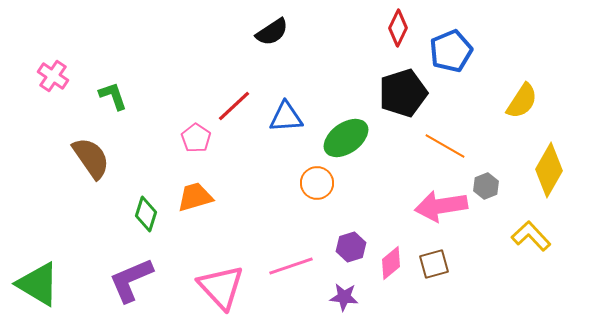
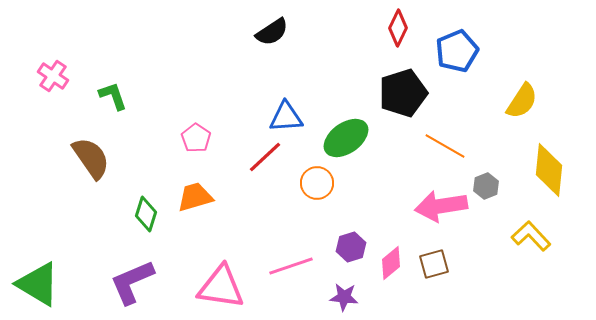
blue pentagon: moved 6 px right
red line: moved 31 px right, 51 px down
yellow diamond: rotated 24 degrees counterclockwise
purple L-shape: moved 1 px right, 2 px down
pink triangle: rotated 39 degrees counterclockwise
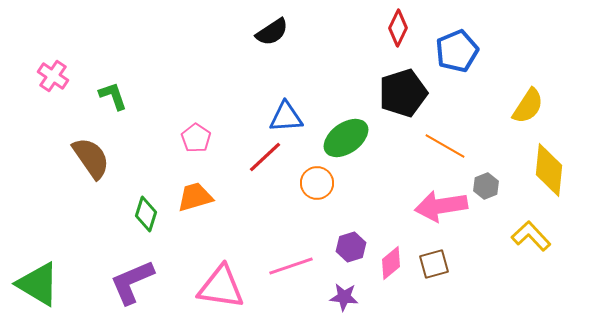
yellow semicircle: moved 6 px right, 5 px down
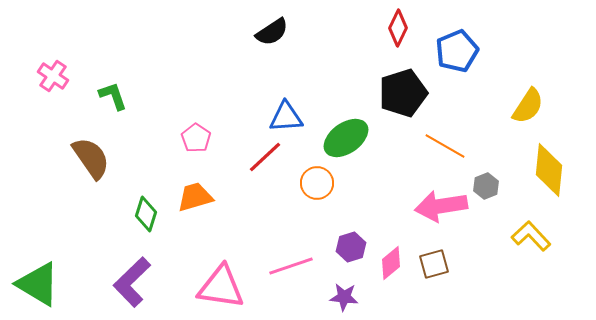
purple L-shape: rotated 21 degrees counterclockwise
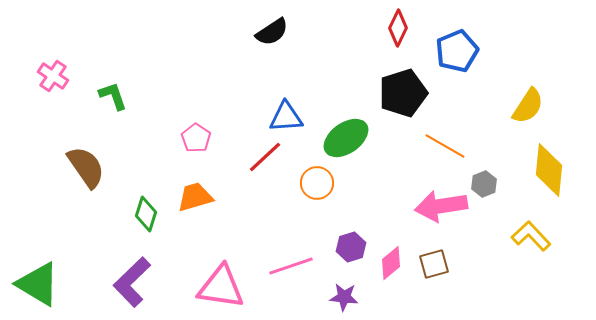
brown semicircle: moved 5 px left, 9 px down
gray hexagon: moved 2 px left, 2 px up
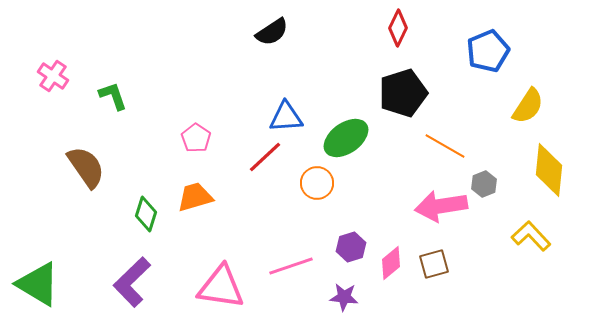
blue pentagon: moved 31 px right
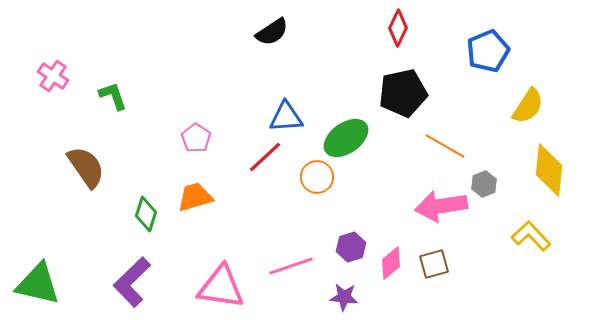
black pentagon: rotated 6 degrees clockwise
orange circle: moved 6 px up
green triangle: rotated 18 degrees counterclockwise
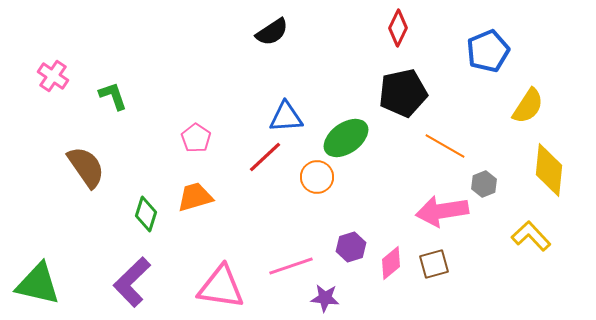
pink arrow: moved 1 px right, 5 px down
purple star: moved 19 px left, 1 px down
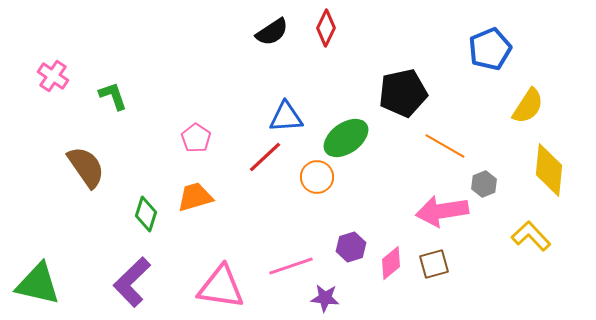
red diamond: moved 72 px left
blue pentagon: moved 2 px right, 2 px up
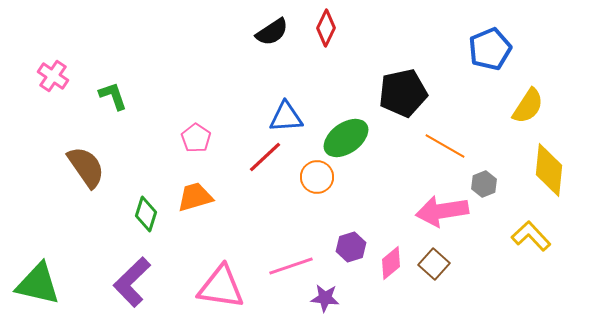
brown square: rotated 32 degrees counterclockwise
